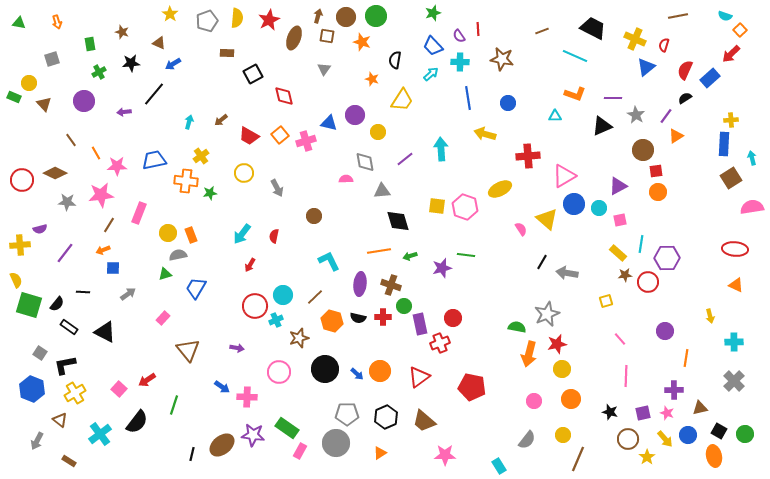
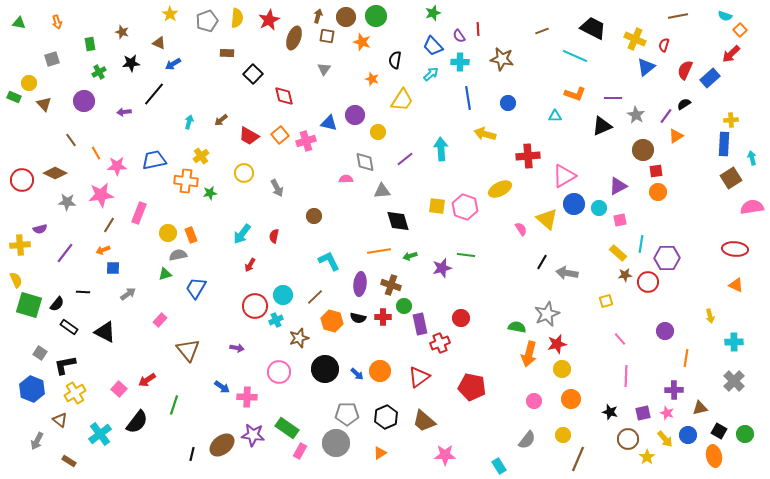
black square at (253, 74): rotated 18 degrees counterclockwise
black semicircle at (685, 98): moved 1 px left, 6 px down
pink rectangle at (163, 318): moved 3 px left, 2 px down
red circle at (453, 318): moved 8 px right
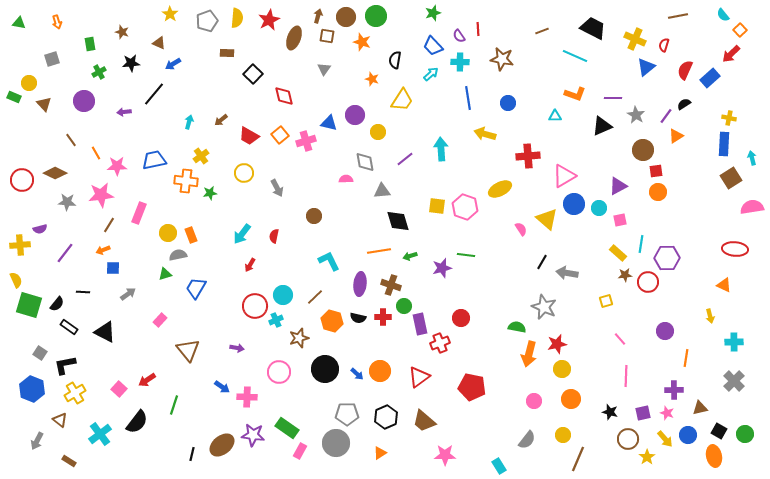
cyan semicircle at (725, 16): moved 2 px left, 1 px up; rotated 32 degrees clockwise
yellow cross at (731, 120): moved 2 px left, 2 px up; rotated 16 degrees clockwise
orange triangle at (736, 285): moved 12 px left
gray star at (547, 314): moved 3 px left, 7 px up; rotated 25 degrees counterclockwise
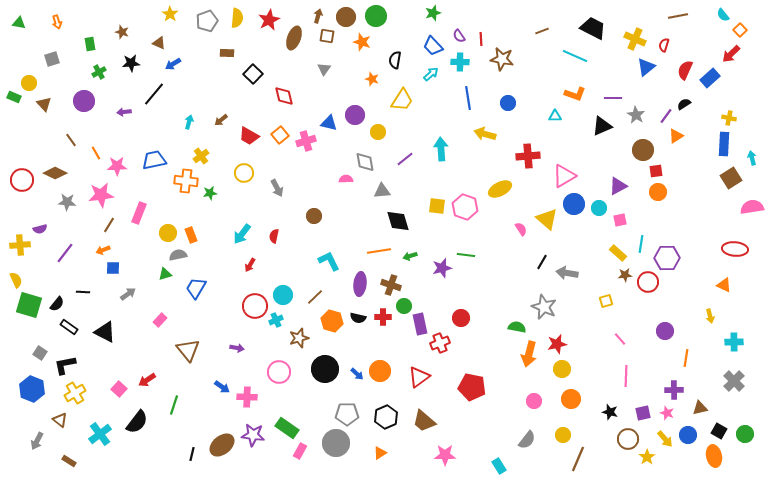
red line at (478, 29): moved 3 px right, 10 px down
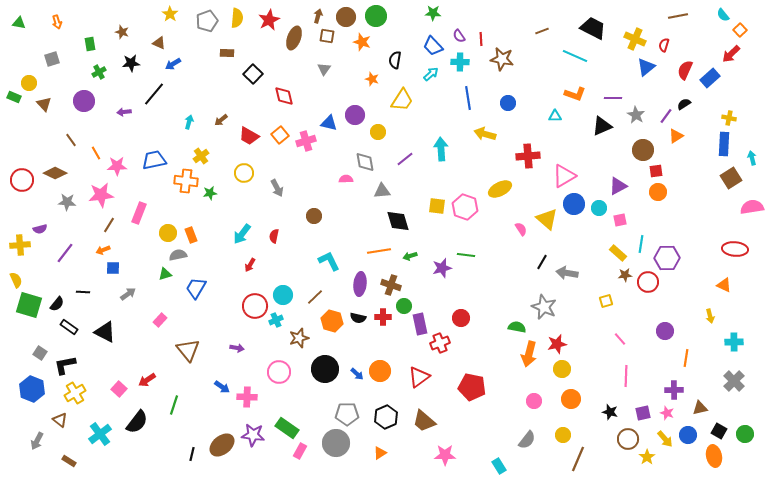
green star at (433, 13): rotated 21 degrees clockwise
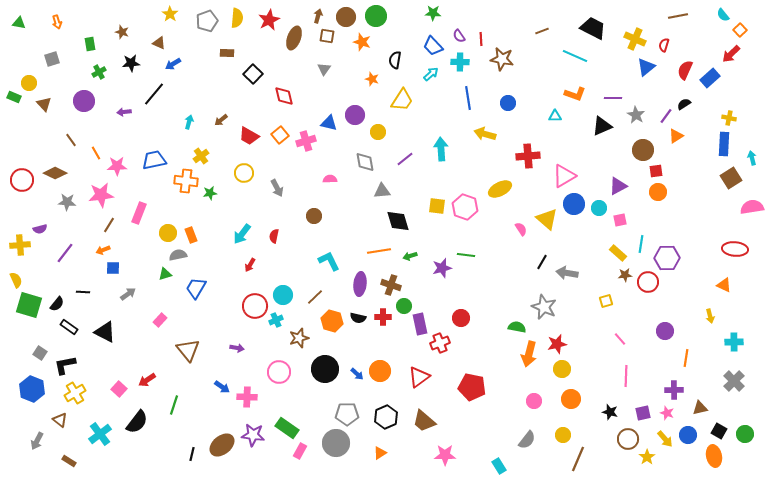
pink semicircle at (346, 179): moved 16 px left
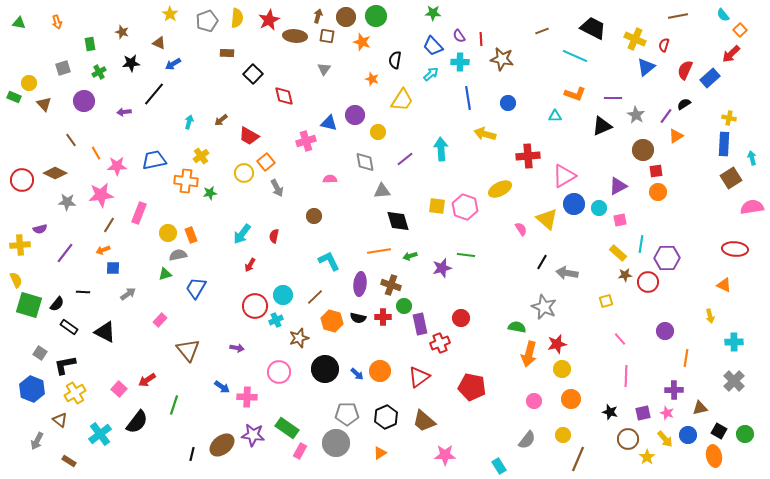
brown ellipse at (294, 38): moved 1 px right, 2 px up; rotated 75 degrees clockwise
gray square at (52, 59): moved 11 px right, 9 px down
orange square at (280, 135): moved 14 px left, 27 px down
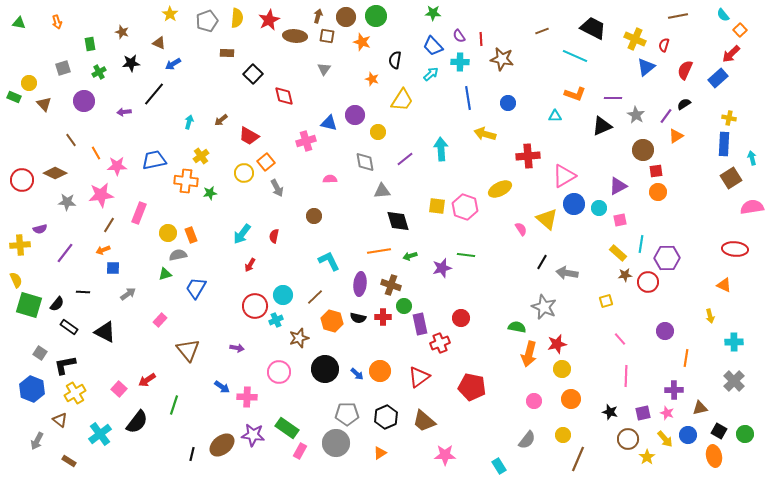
blue rectangle at (710, 78): moved 8 px right
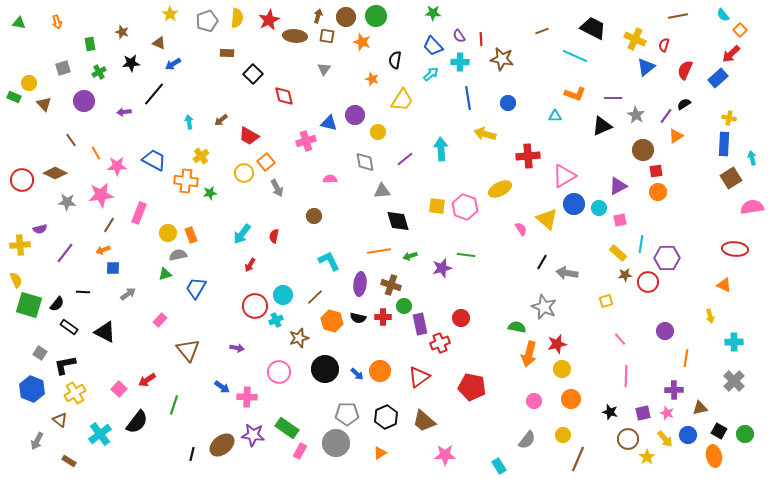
cyan arrow at (189, 122): rotated 24 degrees counterclockwise
blue trapezoid at (154, 160): rotated 40 degrees clockwise
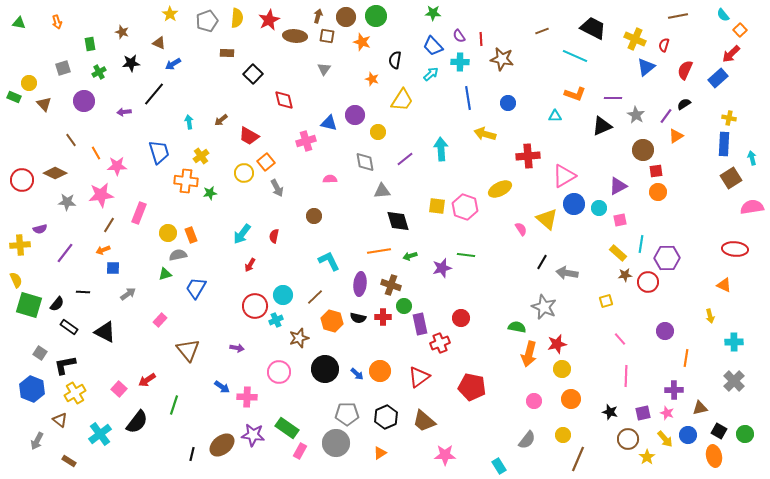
red diamond at (284, 96): moved 4 px down
blue trapezoid at (154, 160): moved 5 px right, 8 px up; rotated 45 degrees clockwise
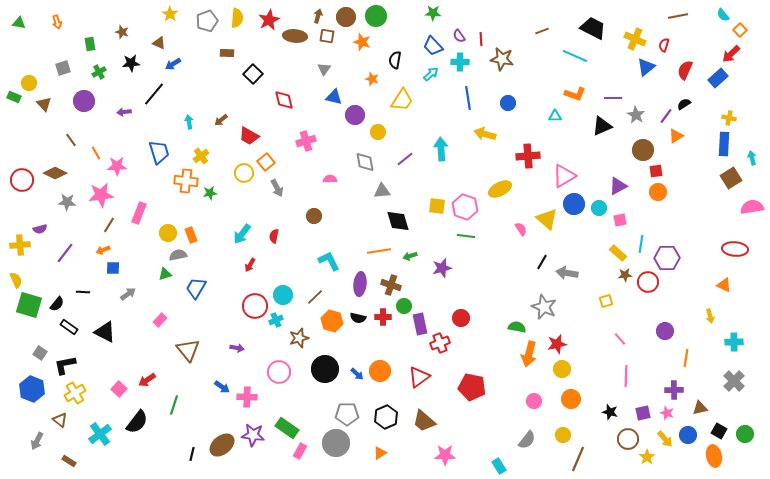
blue triangle at (329, 123): moved 5 px right, 26 px up
green line at (466, 255): moved 19 px up
